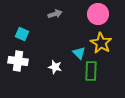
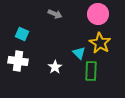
gray arrow: rotated 40 degrees clockwise
yellow star: moved 1 px left
white star: rotated 24 degrees clockwise
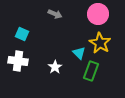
green rectangle: rotated 18 degrees clockwise
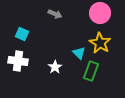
pink circle: moved 2 px right, 1 px up
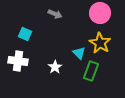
cyan square: moved 3 px right
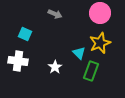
yellow star: rotated 20 degrees clockwise
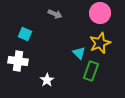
white star: moved 8 px left, 13 px down
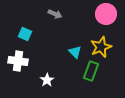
pink circle: moved 6 px right, 1 px down
yellow star: moved 1 px right, 4 px down
cyan triangle: moved 4 px left, 1 px up
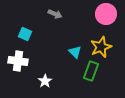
white star: moved 2 px left, 1 px down
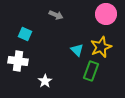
gray arrow: moved 1 px right, 1 px down
cyan triangle: moved 2 px right, 2 px up
